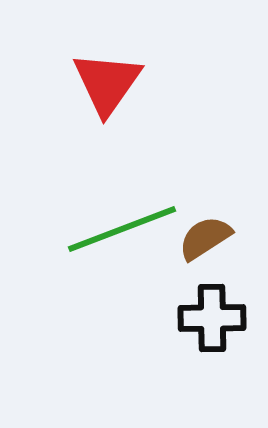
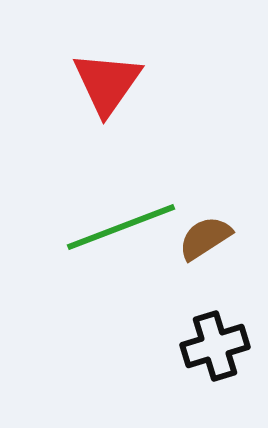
green line: moved 1 px left, 2 px up
black cross: moved 3 px right, 28 px down; rotated 16 degrees counterclockwise
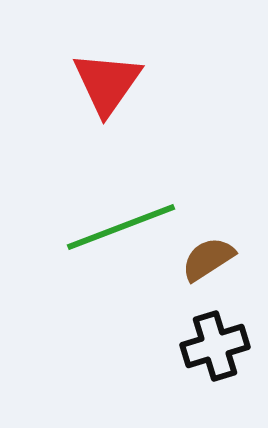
brown semicircle: moved 3 px right, 21 px down
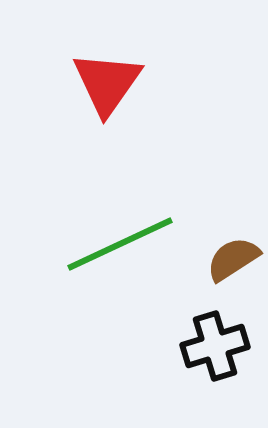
green line: moved 1 px left, 17 px down; rotated 4 degrees counterclockwise
brown semicircle: moved 25 px right
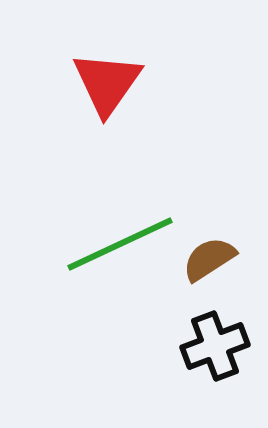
brown semicircle: moved 24 px left
black cross: rotated 4 degrees counterclockwise
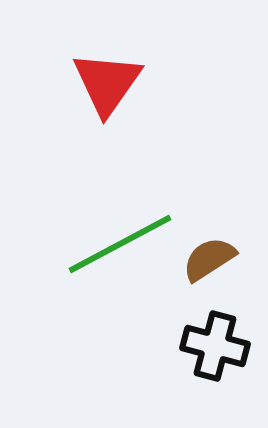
green line: rotated 3 degrees counterclockwise
black cross: rotated 36 degrees clockwise
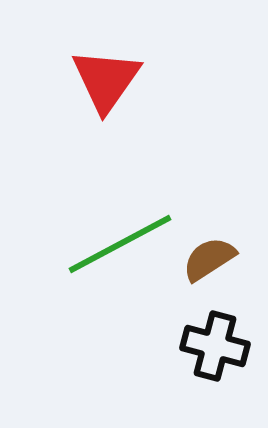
red triangle: moved 1 px left, 3 px up
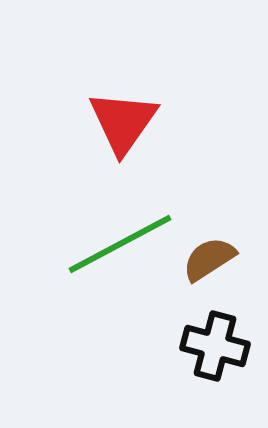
red triangle: moved 17 px right, 42 px down
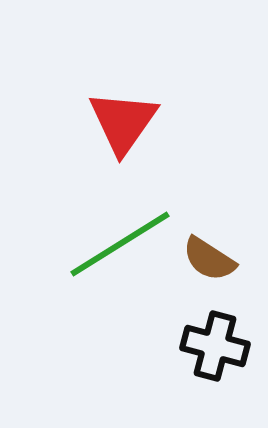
green line: rotated 4 degrees counterclockwise
brown semicircle: rotated 114 degrees counterclockwise
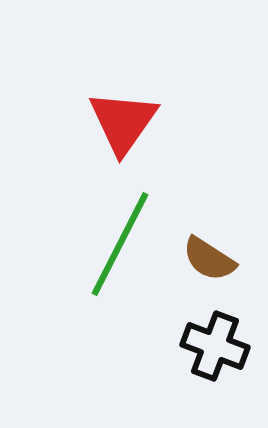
green line: rotated 31 degrees counterclockwise
black cross: rotated 6 degrees clockwise
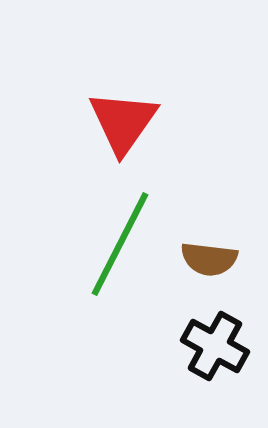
brown semicircle: rotated 26 degrees counterclockwise
black cross: rotated 8 degrees clockwise
